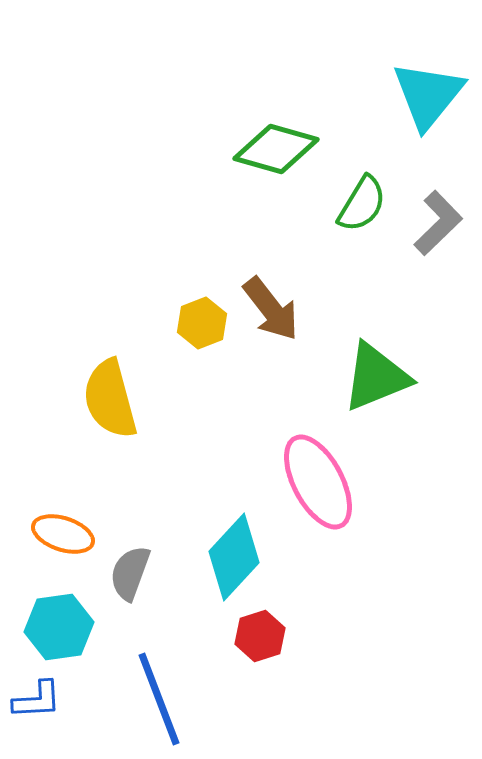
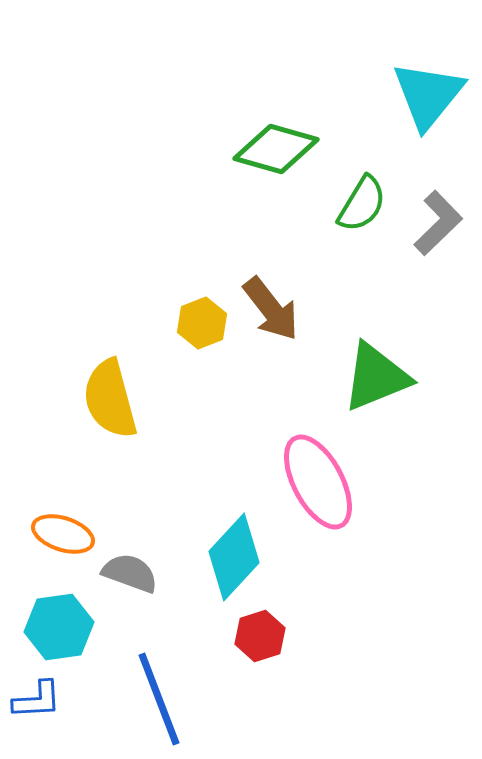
gray semicircle: rotated 90 degrees clockwise
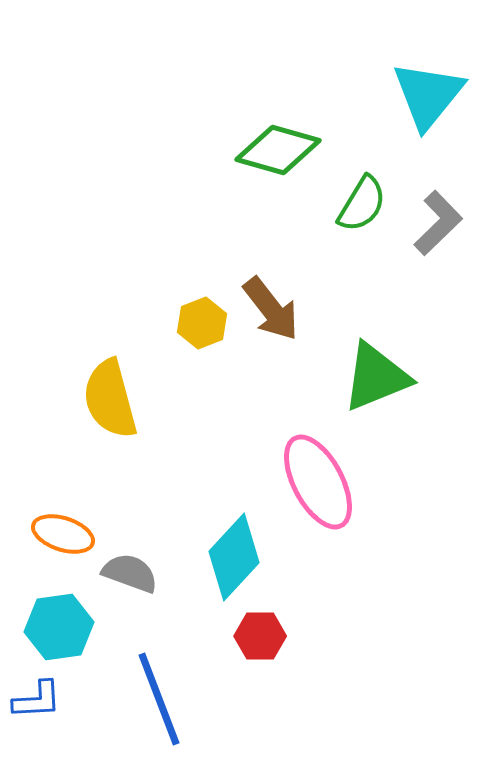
green diamond: moved 2 px right, 1 px down
red hexagon: rotated 18 degrees clockwise
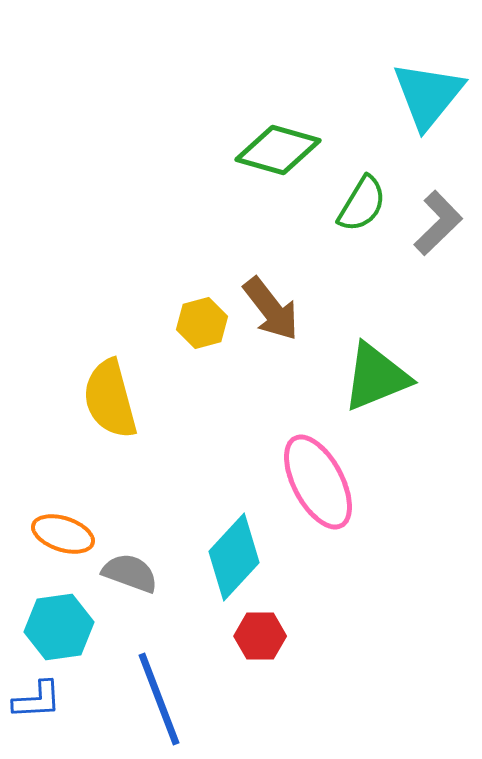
yellow hexagon: rotated 6 degrees clockwise
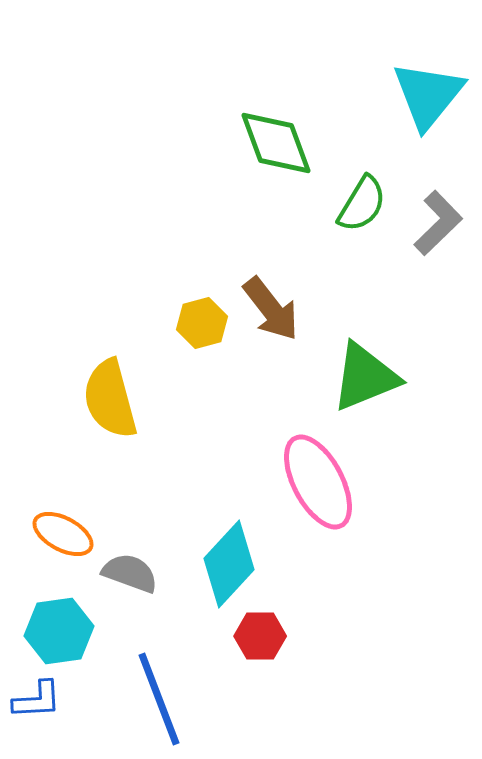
green diamond: moved 2 px left, 7 px up; rotated 54 degrees clockwise
green triangle: moved 11 px left
orange ellipse: rotated 10 degrees clockwise
cyan diamond: moved 5 px left, 7 px down
cyan hexagon: moved 4 px down
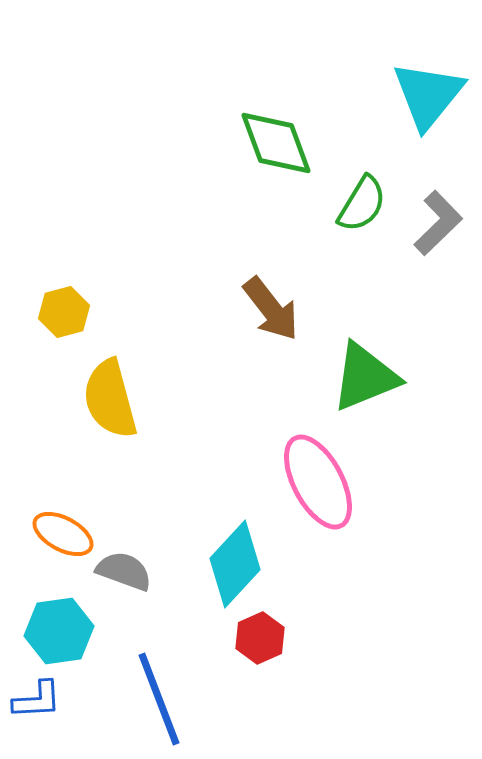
yellow hexagon: moved 138 px left, 11 px up
cyan diamond: moved 6 px right
gray semicircle: moved 6 px left, 2 px up
red hexagon: moved 2 px down; rotated 24 degrees counterclockwise
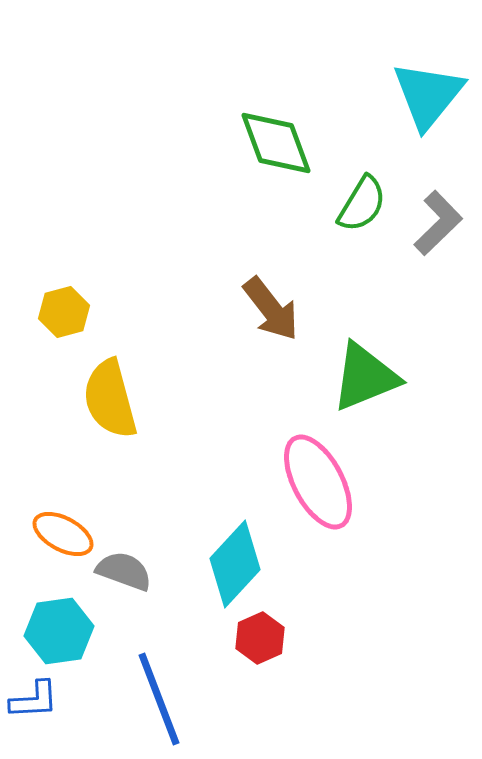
blue L-shape: moved 3 px left
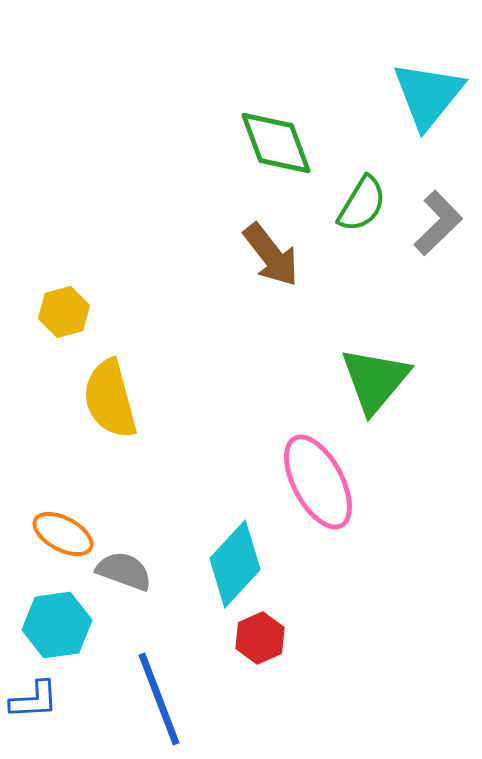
brown arrow: moved 54 px up
green triangle: moved 10 px right, 3 px down; rotated 28 degrees counterclockwise
cyan hexagon: moved 2 px left, 6 px up
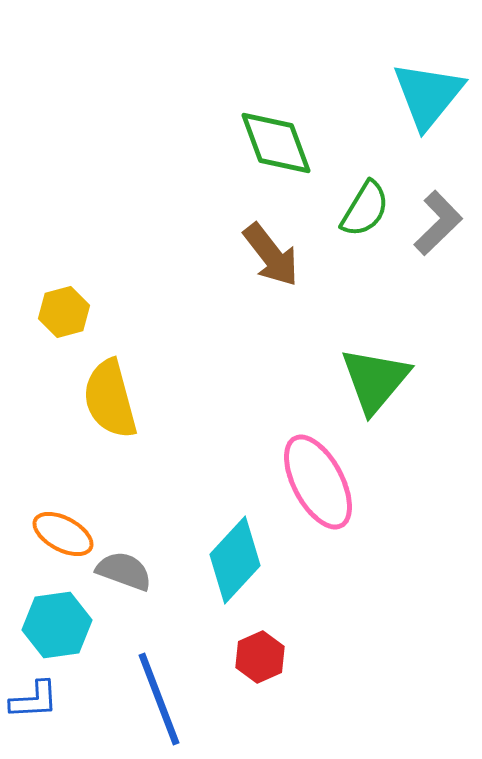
green semicircle: moved 3 px right, 5 px down
cyan diamond: moved 4 px up
red hexagon: moved 19 px down
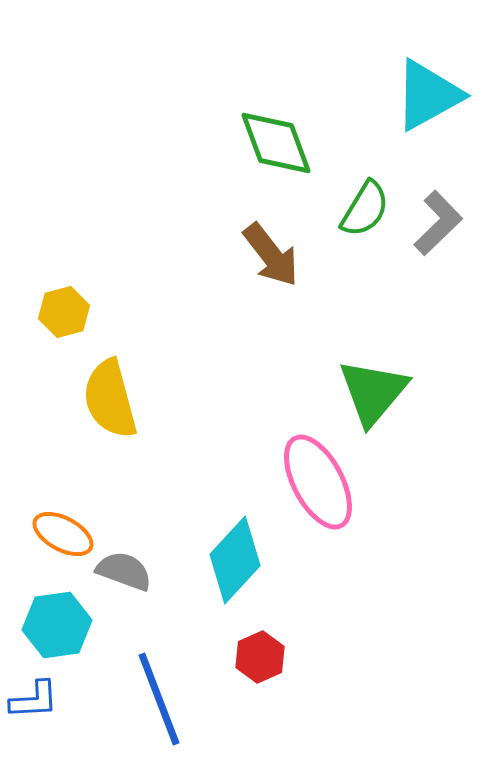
cyan triangle: rotated 22 degrees clockwise
green triangle: moved 2 px left, 12 px down
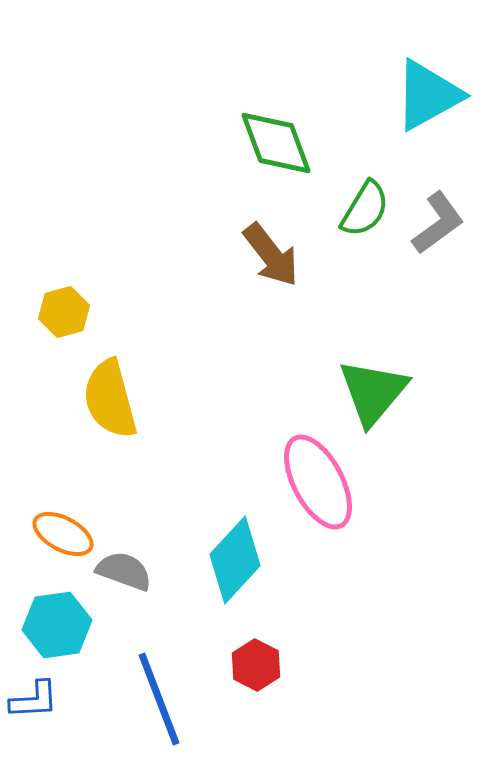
gray L-shape: rotated 8 degrees clockwise
red hexagon: moved 4 px left, 8 px down; rotated 9 degrees counterclockwise
